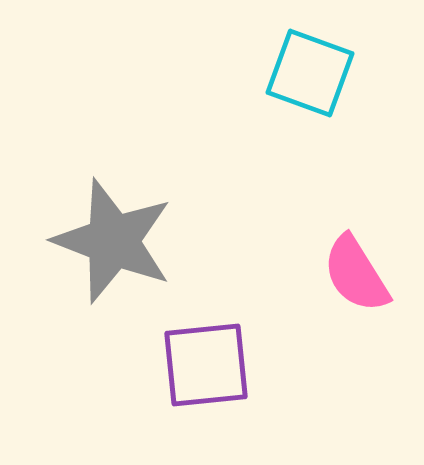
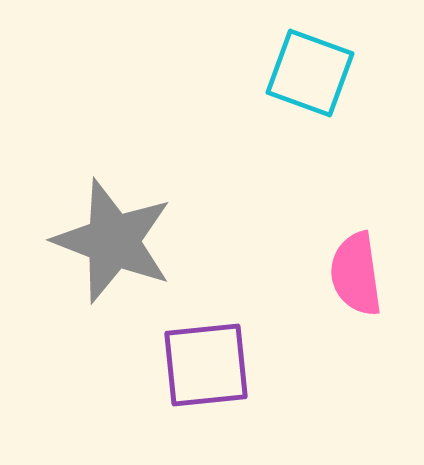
pink semicircle: rotated 24 degrees clockwise
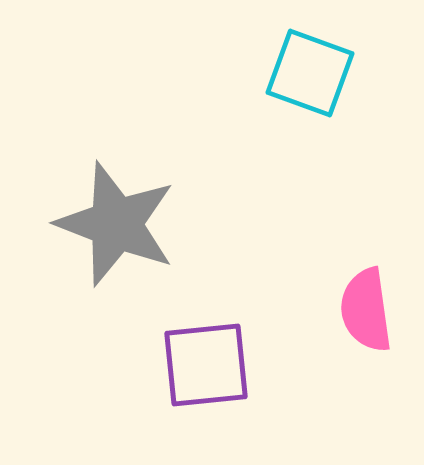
gray star: moved 3 px right, 17 px up
pink semicircle: moved 10 px right, 36 px down
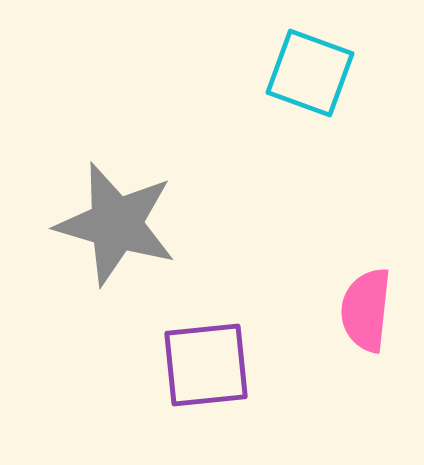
gray star: rotated 5 degrees counterclockwise
pink semicircle: rotated 14 degrees clockwise
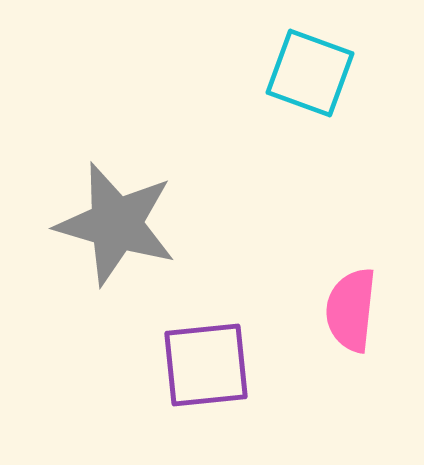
pink semicircle: moved 15 px left
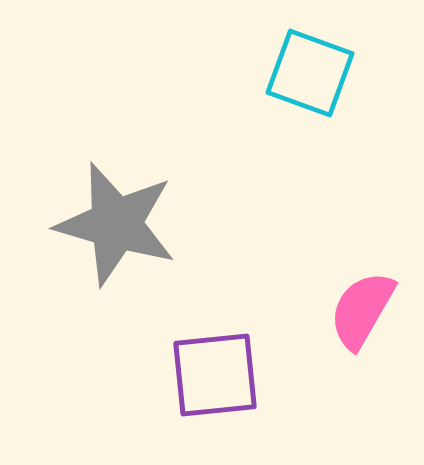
pink semicircle: moved 11 px right; rotated 24 degrees clockwise
purple square: moved 9 px right, 10 px down
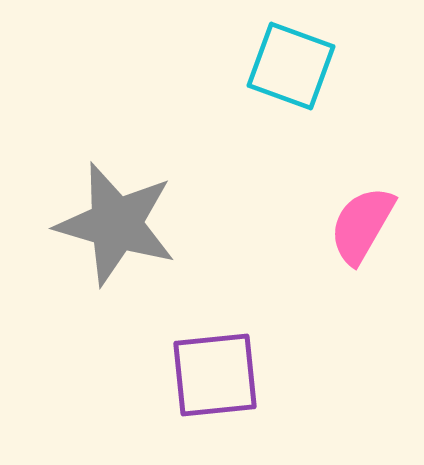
cyan square: moved 19 px left, 7 px up
pink semicircle: moved 85 px up
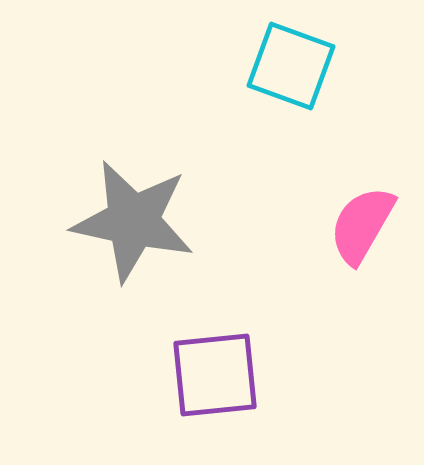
gray star: moved 17 px right, 3 px up; rotated 4 degrees counterclockwise
